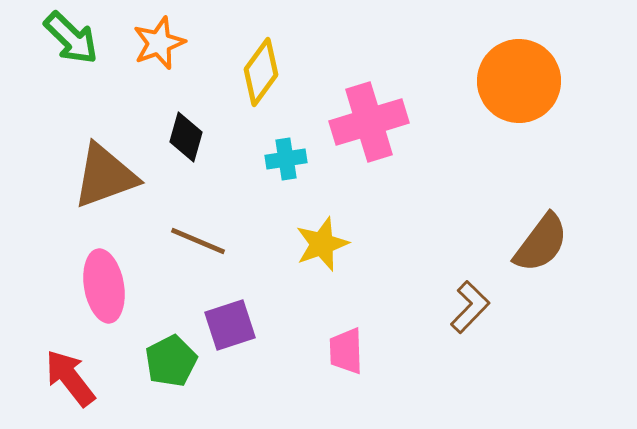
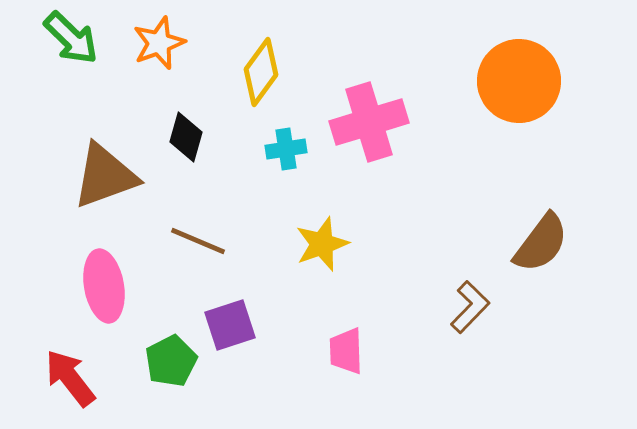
cyan cross: moved 10 px up
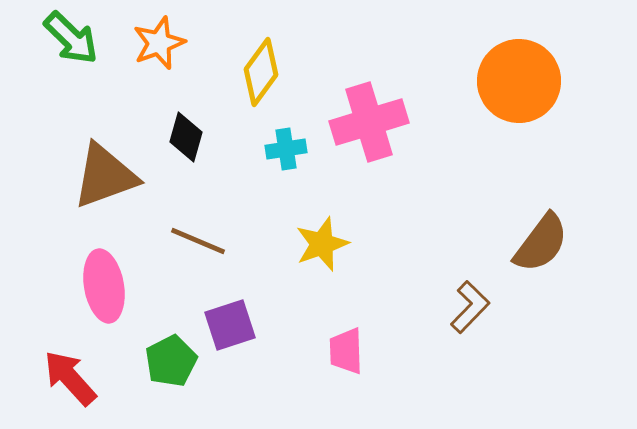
red arrow: rotated 4 degrees counterclockwise
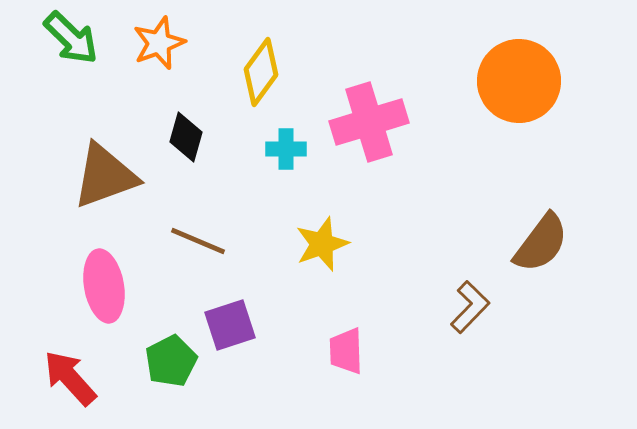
cyan cross: rotated 9 degrees clockwise
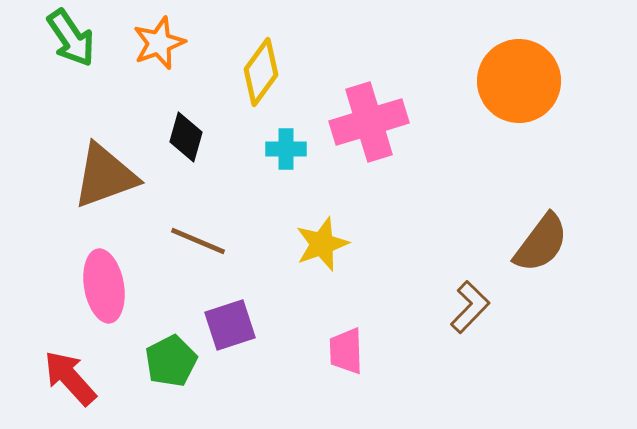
green arrow: rotated 12 degrees clockwise
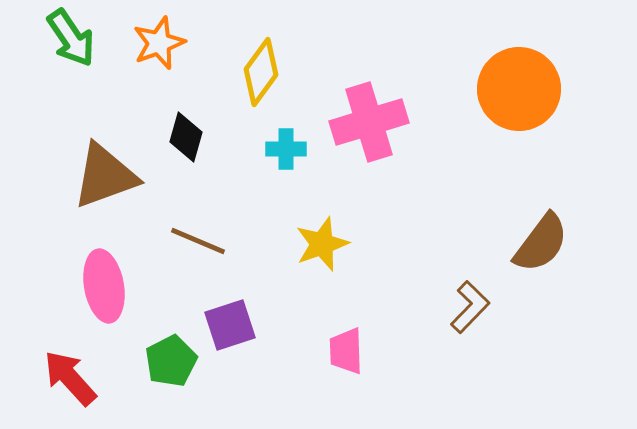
orange circle: moved 8 px down
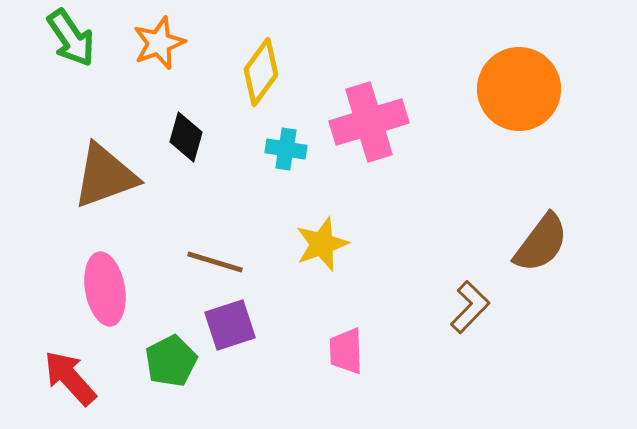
cyan cross: rotated 9 degrees clockwise
brown line: moved 17 px right, 21 px down; rotated 6 degrees counterclockwise
pink ellipse: moved 1 px right, 3 px down
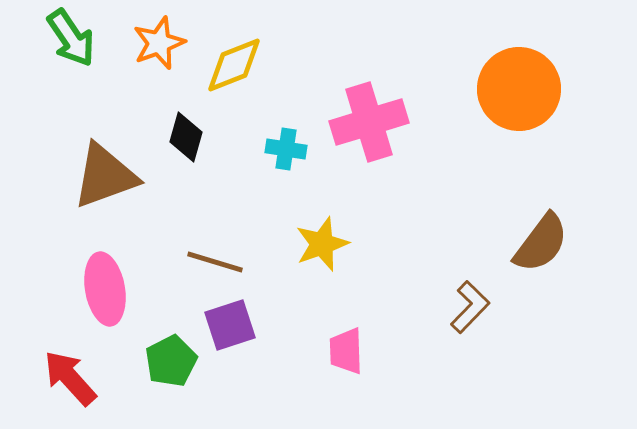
yellow diamond: moved 27 px left, 7 px up; rotated 32 degrees clockwise
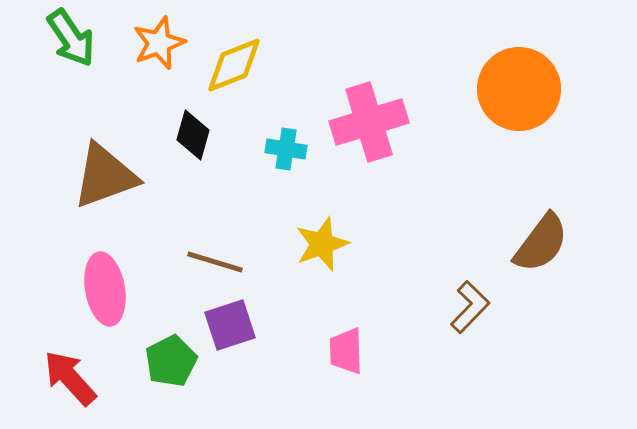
black diamond: moved 7 px right, 2 px up
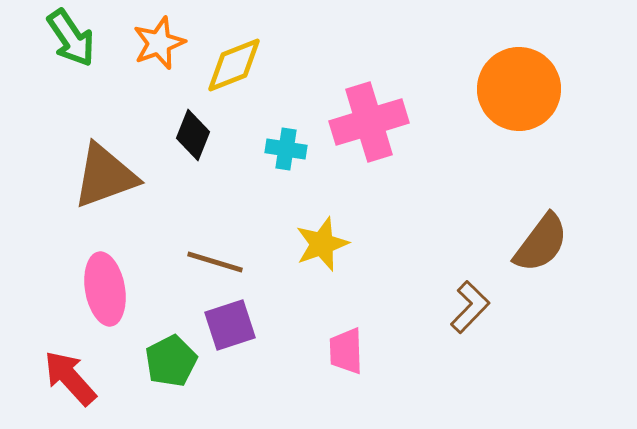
black diamond: rotated 6 degrees clockwise
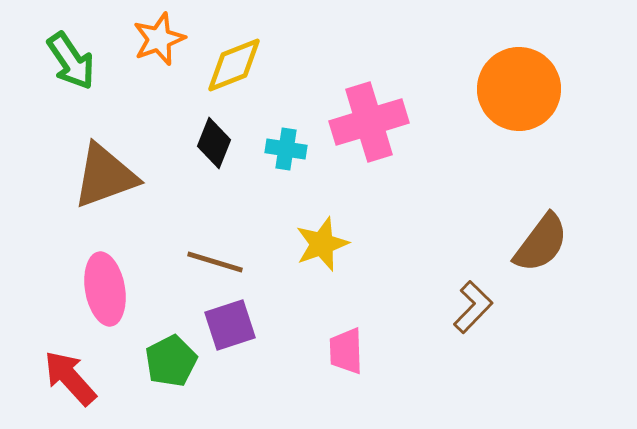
green arrow: moved 23 px down
orange star: moved 4 px up
black diamond: moved 21 px right, 8 px down
brown L-shape: moved 3 px right
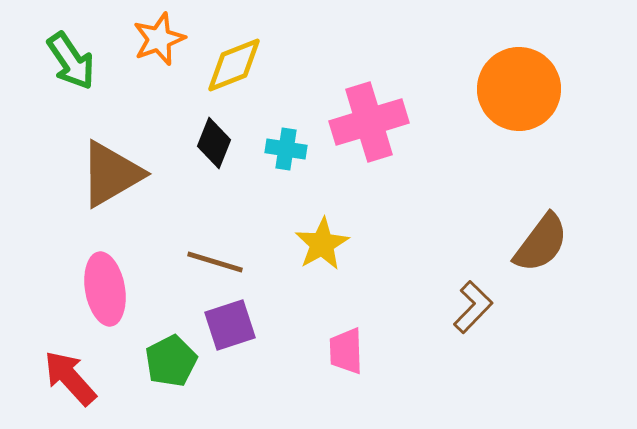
brown triangle: moved 6 px right, 2 px up; rotated 10 degrees counterclockwise
yellow star: rotated 10 degrees counterclockwise
